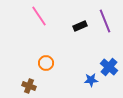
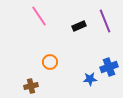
black rectangle: moved 1 px left
orange circle: moved 4 px right, 1 px up
blue cross: rotated 30 degrees clockwise
blue star: moved 1 px left, 1 px up
brown cross: moved 2 px right; rotated 32 degrees counterclockwise
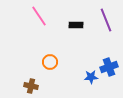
purple line: moved 1 px right, 1 px up
black rectangle: moved 3 px left, 1 px up; rotated 24 degrees clockwise
blue star: moved 1 px right, 2 px up
brown cross: rotated 24 degrees clockwise
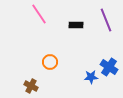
pink line: moved 2 px up
blue cross: rotated 36 degrees counterclockwise
brown cross: rotated 16 degrees clockwise
